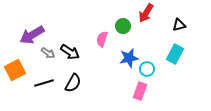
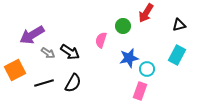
pink semicircle: moved 1 px left, 1 px down
cyan rectangle: moved 2 px right, 1 px down
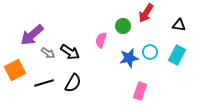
black triangle: rotated 24 degrees clockwise
purple arrow: rotated 10 degrees counterclockwise
cyan circle: moved 3 px right, 17 px up
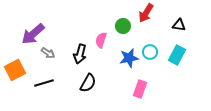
purple arrow: moved 1 px right, 1 px up
black arrow: moved 10 px right, 2 px down; rotated 72 degrees clockwise
black semicircle: moved 15 px right
pink rectangle: moved 2 px up
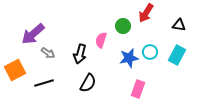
pink rectangle: moved 2 px left
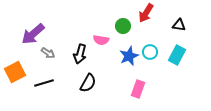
pink semicircle: rotated 98 degrees counterclockwise
blue star: moved 2 px up; rotated 12 degrees counterclockwise
orange square: moved 2 px down
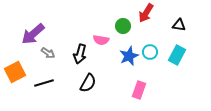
pink rectangle: moved 1 px right, 1 px down
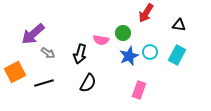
green circle: moved 7 px down
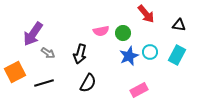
red arrow: moved 1 px down; rotated 72 degrees counterclockwise
purple arrow: rotated 15 degrees counterclockwise
pink semicircle: moved 9 px up; rotated 21 degrees counterclockwise
pink rectangle: rotated 42 degrees clockwise
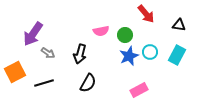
green circle: moved 2 px right, 2 px down
